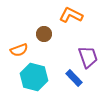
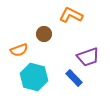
purple trapezoid: rotated 90 degrees clockwise
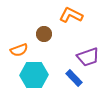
cyan hexagon: moved 2 px up; rotated 16 degrees counterclockwise
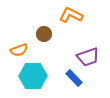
cyan hexagon: moved 1 px left, 1 px down
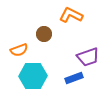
blue rectangle: rotated 66 degrees counterclockwise
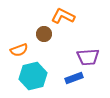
orange L-shape: moved 8 px left, 1 px down
purple trapezoid: rotated 15 degrees clockwise
cyan hexagon: rotated 12 degrees counterclockwise
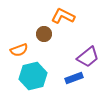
purple trapezoid: rotated 35 degrees counterclockwise
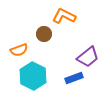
orange L-shape: moved 1 px right
cyan hexagon: rotated 20 degrees counterclockwise
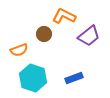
purple trapezoid: moved 1 px right, 21 px up
cyan hexagon: moved 2 px down; rotated 8 degrees counterclockwise
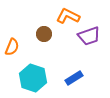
orange L-shape: moved 4 px right
purple trapezoid: rotated 20 degrees clockwise
orange semicircle: moved 7 px left, 3 px up; rotated 48 degrees counterclockwise
blue rectangle: rotated 12 degrees counterclockwise
